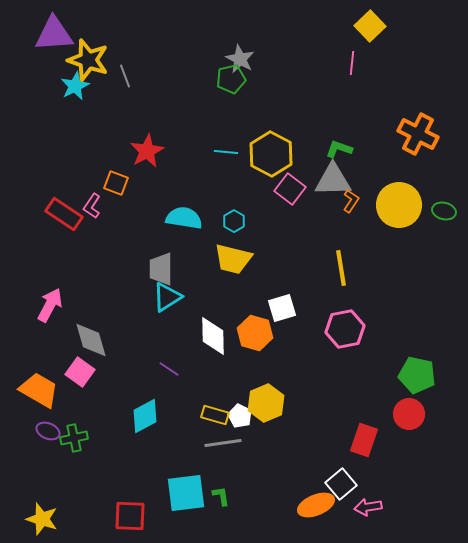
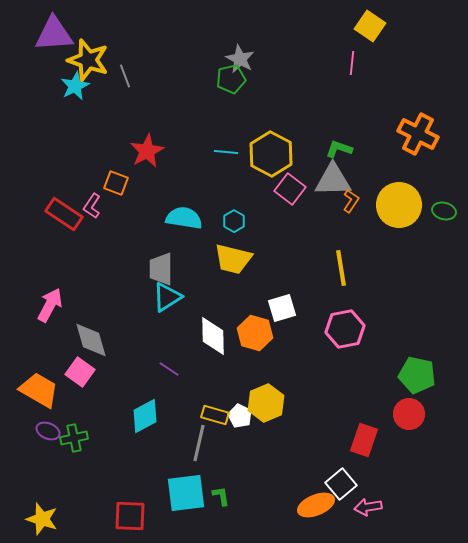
yellow square at (370, 26): rotated 12 degrees counterclockwise
gray line at (223, 443): moved 24 px left; rotated 69 degrees counterclockwise
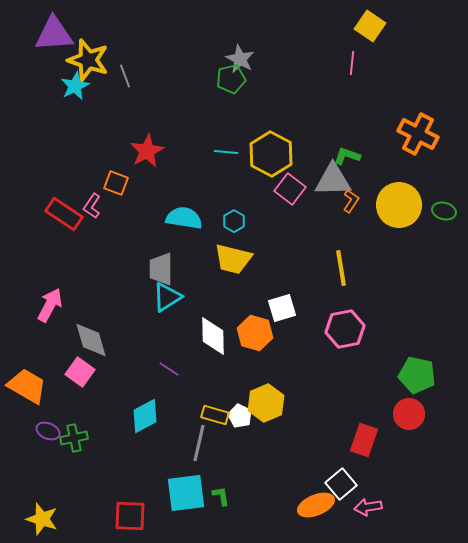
green L-shape at (339, 149): moved 8 px right, 7 px down
orange trapezoid at (39, 390): moved 12 px left, 4 px up
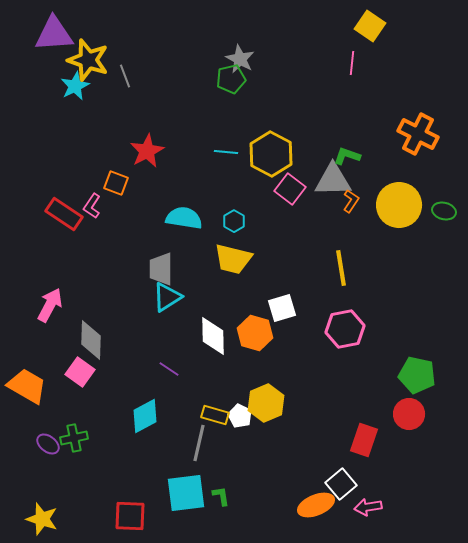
gray diamond at (91, 340): rotated 18 degrees clockwise
purple ellipse at (48, 431): moved 13 px down; rotated 15 degrees clockwise
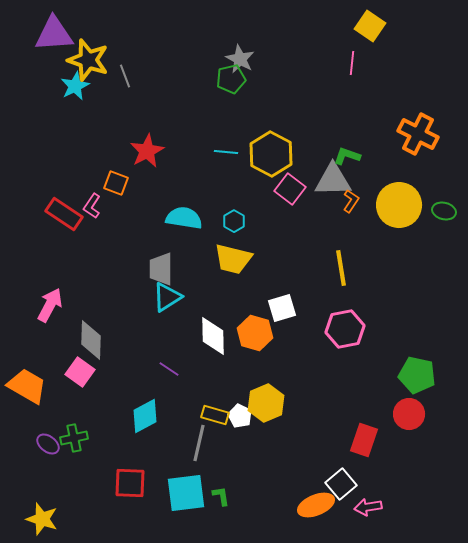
red square at (130, 516): moved 33 px up
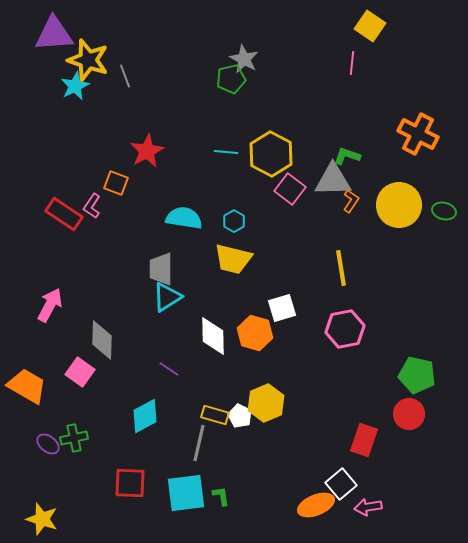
gray star at (240, 59): moved 4 px right
gray diamond at (91, 340): moved 11 px right
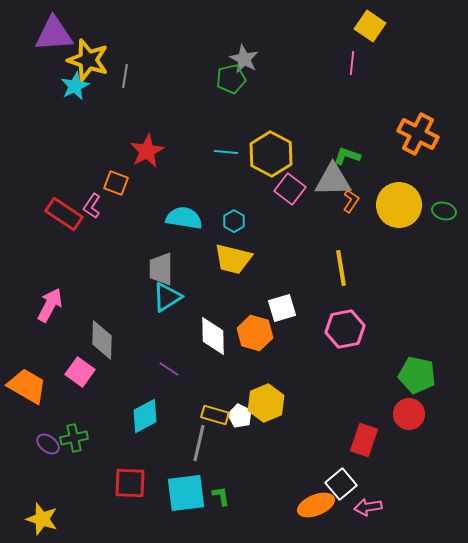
gray line at (125, 76): rotated 30 degrees clockwise
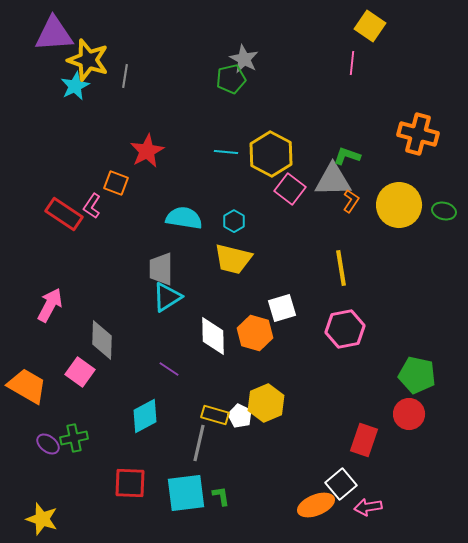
orange cross at (418, 134): rotated 12 degrees counterclockwise
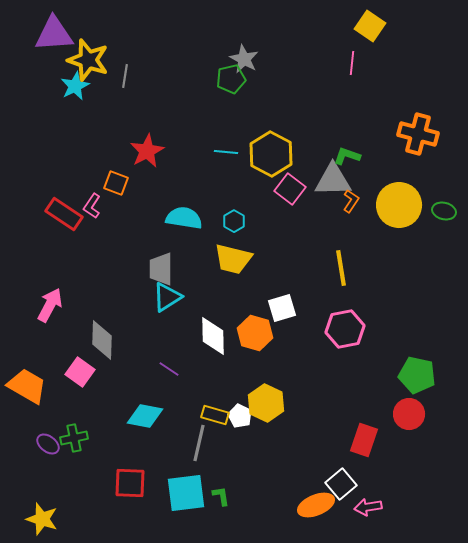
yellow hexagon at (266, 403): rotated 12 degrees counterclockwise
cyan diamond at (145, 416): rotated 39 degrees clockwise
